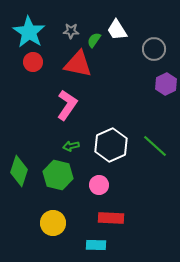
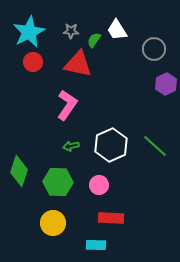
cyan star: rotated 12 degrees clockwise
green hexagon: moved 7 px down; rotated 12 degrees counterclockwise
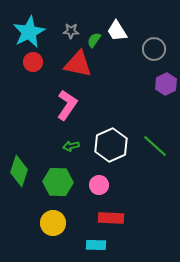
white trapezoid: moved 1 px down
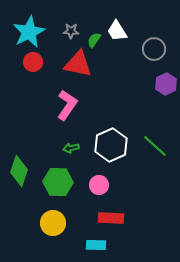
green arrow: moved 2 px down
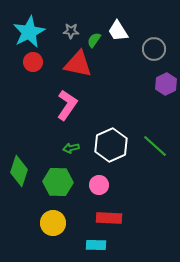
white trapezoid: moved 1 px right
red rectangle: moved 2 px left
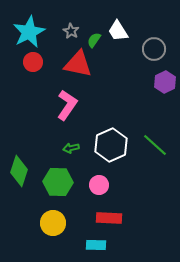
gray star: rotated 28 degrees clockwise
purple hexagon: moved 1 px left, 2 px up
green line: moved 1 px up
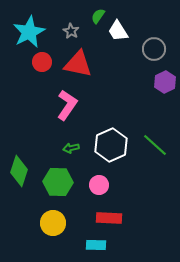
green semicircle: moved 4 px right, 24 px up
red circle: moved 9 px right
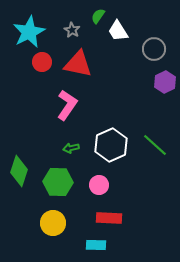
gray star: moved 1 px right, 1 px up
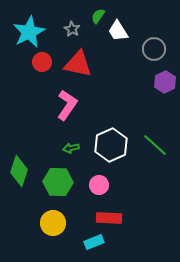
gray star: moved 1 px up
cyan rectangle: moved 2 px left, 3 px up; rotated 24 degrees counterclockwise
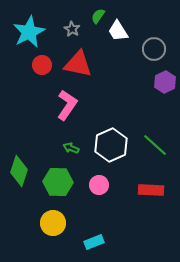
red circle: moved 3 px down
green arrow: rotated 35 degrees clockwise
red rectangle: moved 42 px right, 28 px up
